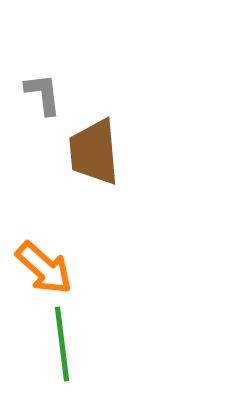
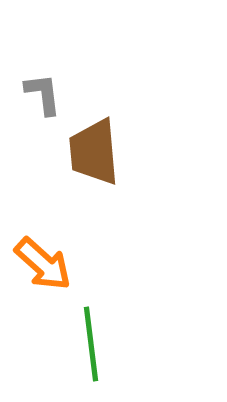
orange arrow: moved 1 px left, 4 px up
green line: moved 29 px right
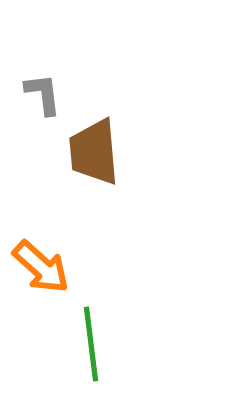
orange arrow: moved 2 px left, 3 px down
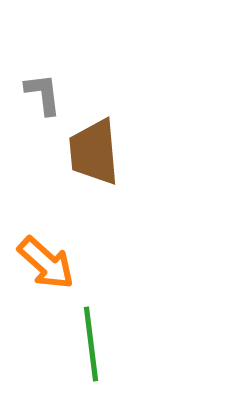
orange arrow: moved 5 px right, 4 px up
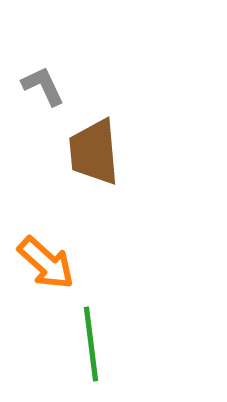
gray L-shape: moved 8 px up; rotated 18 degrees counterclockwise
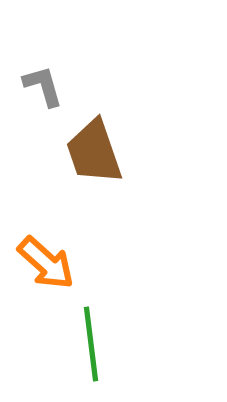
gray L-shape: rotated 9 degrees clockwise
brown trapezoid: rotated 14 degrees counterclockwise
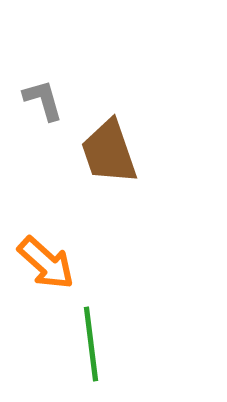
gray L-shape: moved 14 px down
brown trapezoid: moved 15 px right
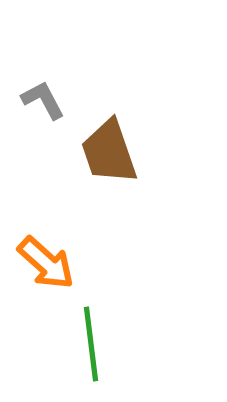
gray L-shape: rotated 12 degrees counterclockwise
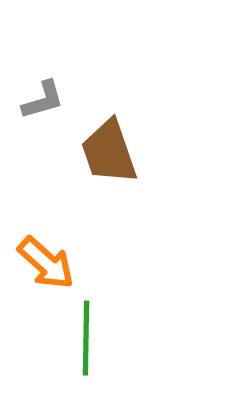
gray L-shape: rotated 102 degrees clockwise
green line: moved 5 px left, 6 px up; rotated 8 degrees clockwise
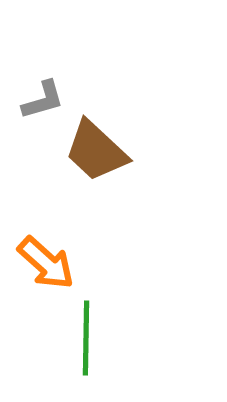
brown trapezoid: moved 13 px left, 1 px up; rotated 28 degrees counterclockwise
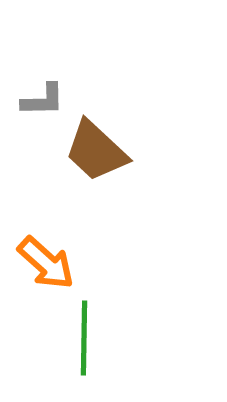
gray L-shape: rotated 15 degrees clockwise
green line: moved 2 px left
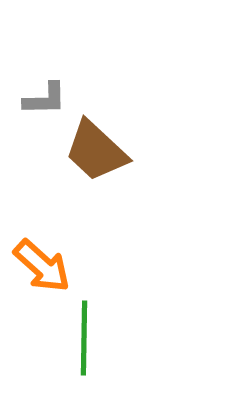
gray L-shape: moved 2 px right, 1 px up
orange arrow: moved 4 px left, 3 px down
